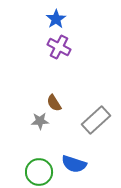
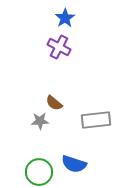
blue star: moved 9 px right, 1 px up
brown semicircle: rotated 18 degrees counterclockwise
gray rectangle: rotated 36 degrees clockwise
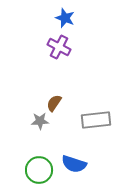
blue star: rotated 18 degrees counterclockwise
brown semicircle: rotated 84 degrees clockwise
green circle: moved 2 px up
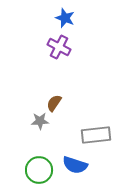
gray rectangle: moved 15 px down
blue semicircle: moved 1 px right, 1 px down
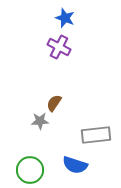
green circle: moved 9 px left
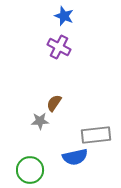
blue star: moved 1 px left, 2 px up
blue semicircle: moved 8 px up; rotated 30 degrees counterclockwise
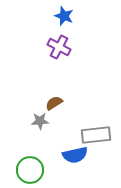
brown semicircle: rotated 24 degrees clockwise
blue semicircle: moved 2 px up
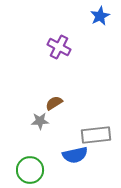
blue star: moved 36 px right; rotated 24 degrees clockwise
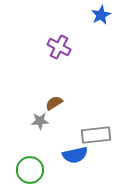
blue star: moved 1 px right, 1 px up
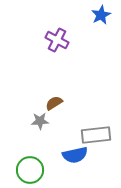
purple cross: moved 2 px left, 7 px up
